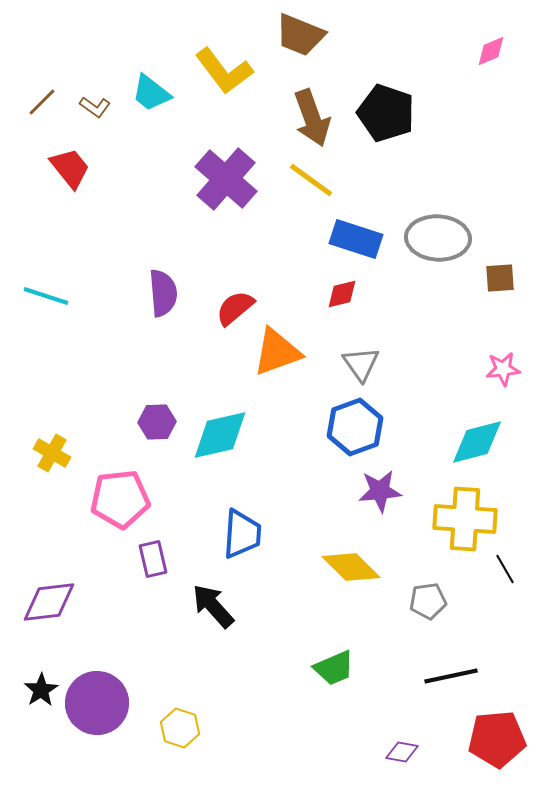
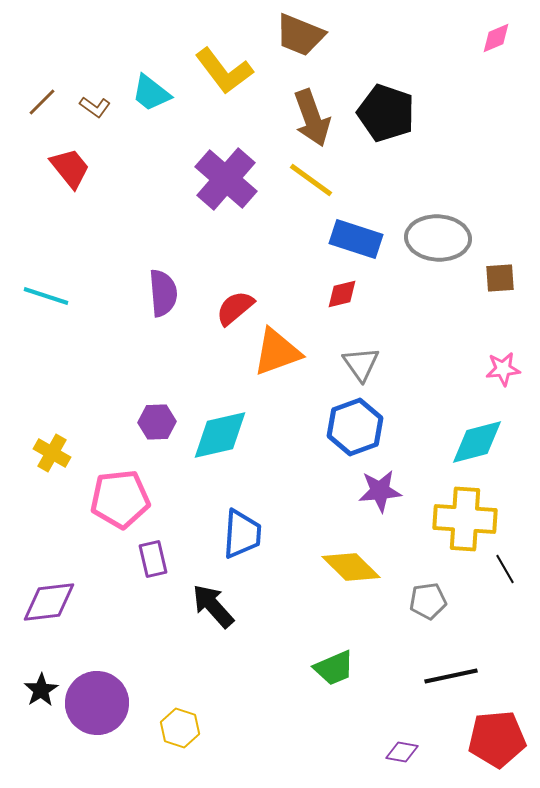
pink diamond at (491, 51): moved 5 px right, 13 px up
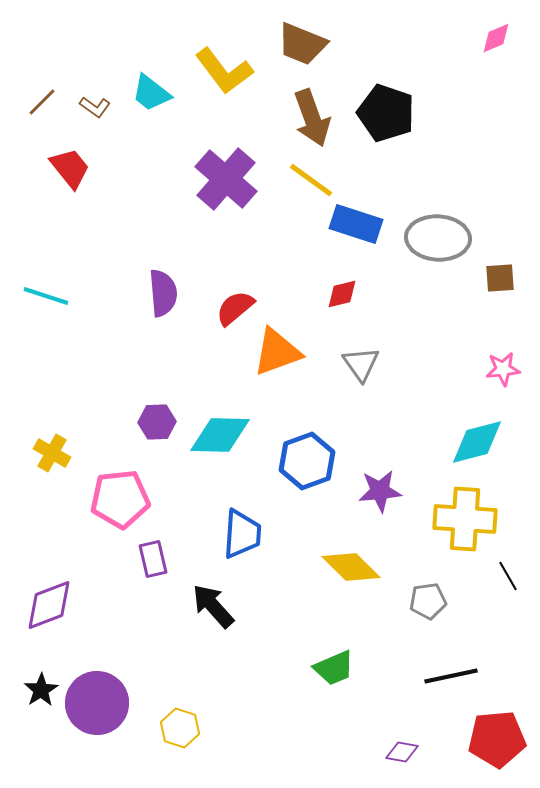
brown trapezoid at (300, 35): moved 2 px right, 9 px down
blue rectangle at (356, 239): moved 15 px up
blue hexagon at (355, 427): moved 48 px left, 34 px down
cyan diamond at (220, 435): rotated 14 degrees clockwise
black line at (505, 569): moved 3 px right, 7 px down
purple diamond at (49, 602): moved 3 px down; rotated 14 degrees counterclockwise
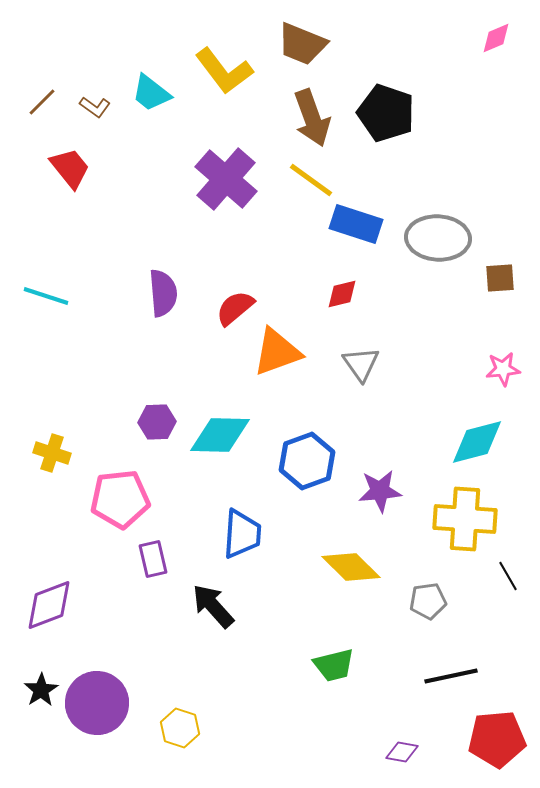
yellow cross at (52, 453): rotated 12 degrees counterclockwise
green trapezoid at (334, 668): moved 3 px up; rotated 9 degrees clockwise
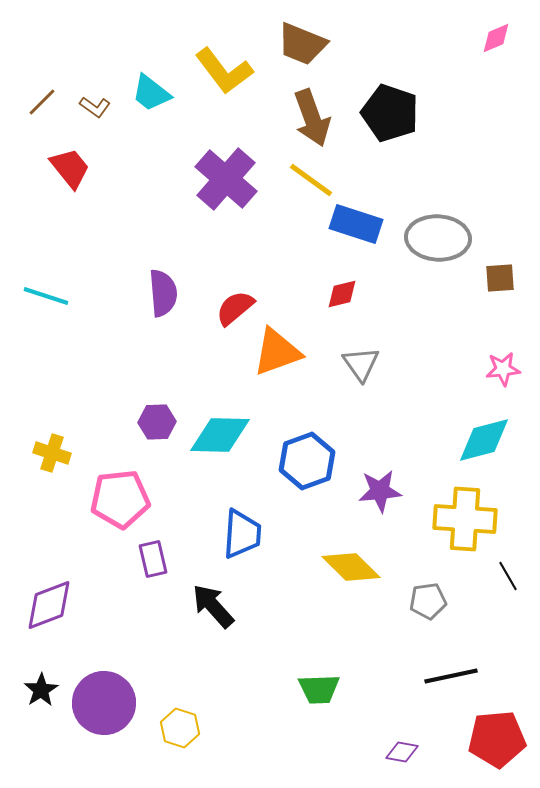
black pentagon at (386, 113): moved 4 px right
cyan diamond at (477, 442): moved 7 px right, 2 px up
green trapezoid at (334, 665): moved 15 px left, 24 px down; rotated 12 degrees clockwise
purple circle at (97, 703): moved 7 px right
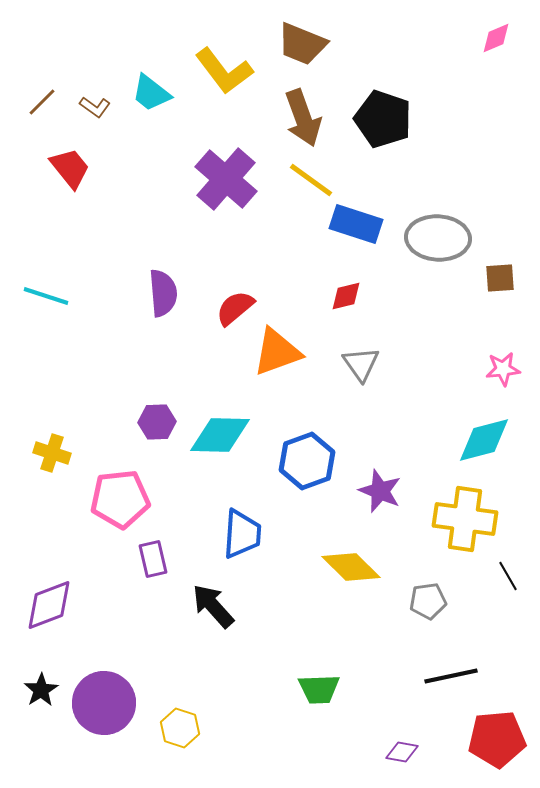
black pentagon at (390, 113): moved 7 px left, 6 px down
brown arrow at (312, 118): moved 9 px left
red diamond at (342, 294): moved 4 px right, 2 px down
purple star at (380, 491): rotated 27 degrees clockwise
yellow cross at (465, 519): rotated 4 degrees clockwise
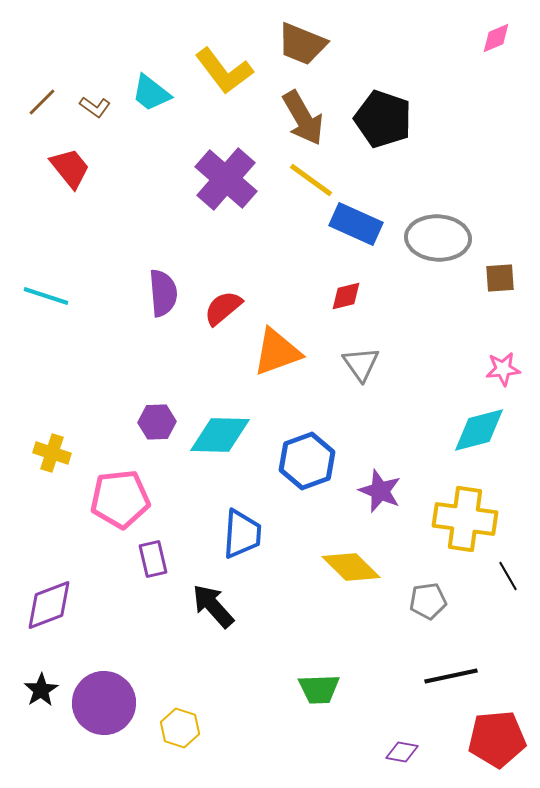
brown arrow at (303, 118): rotated 10 degrees counterclockwise
blue rectangle at (356, 224): rotated 6 degrees clockwise
red semicircle at (235, 308): moved 12 px left
cyan diamond at (484, 440): moved 5 px left, 10 px up
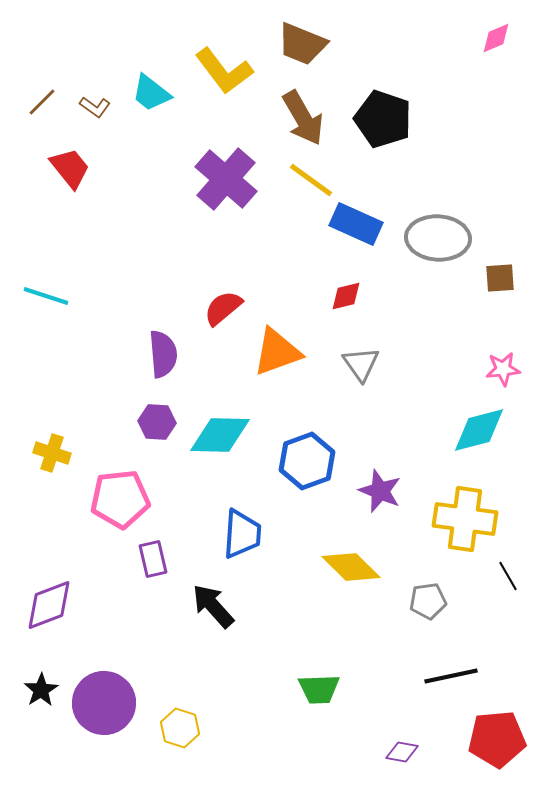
purple semicircle at (163, 293): moved 61 px down
purple hexagon at (157, 422): rotated 6 degrees clockwise
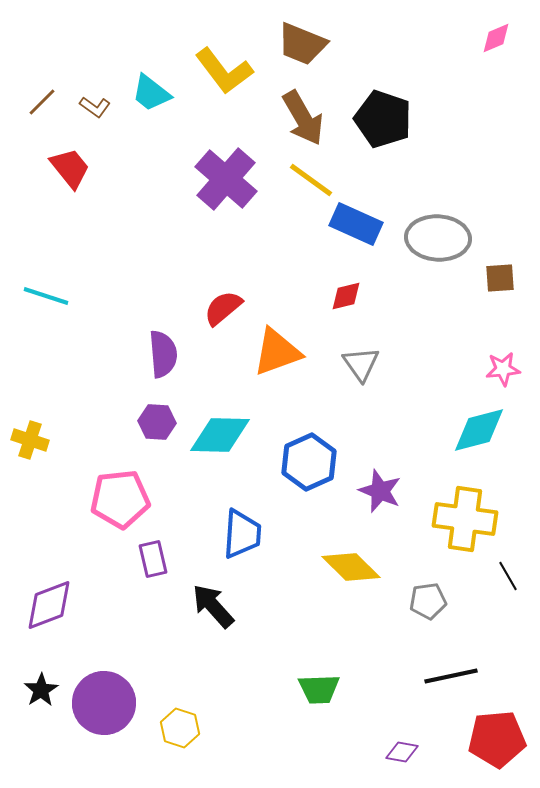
yellow cross at (52, 453): moved 22 px left, 13 px up
blue hexagon at (307, 461): moved 2 px right, 1 px down; rotated 4 degrees counterclockwise
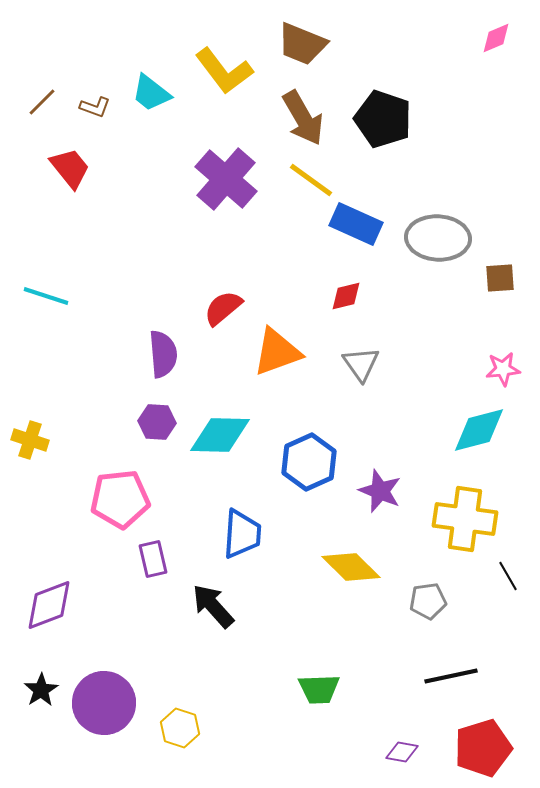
brown L-shape at (95, 107): rotated 16 degrees counterclockwise
red pentagon at (497, 739): moved 14 px left, 9 px down; rotated 12 degrees counterclockwise
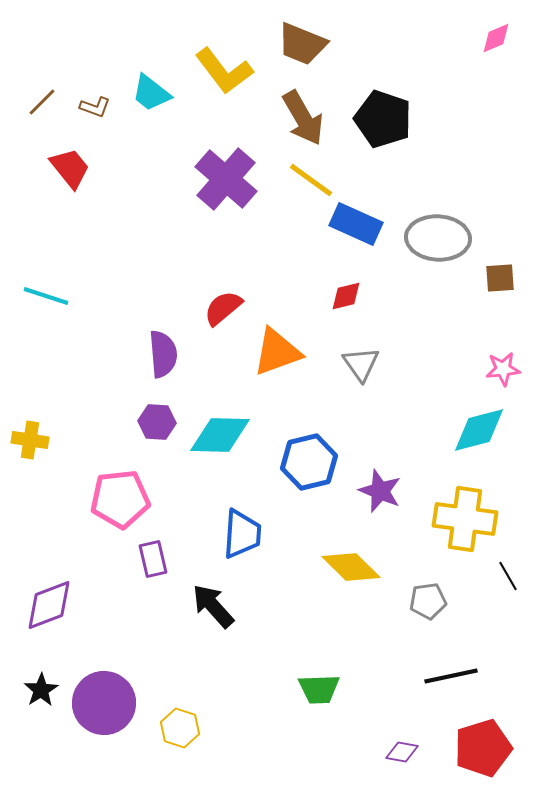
yellow cross at (30, 440): rotated 9 degrees counterclockwise
blue hexagon at (309, 462): rotated 10 degrees clockwise
